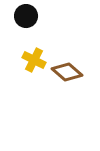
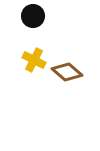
black circle: moved 7 px right
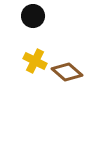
yellow cross: moved 1 px right, 1 px down
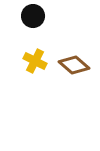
brown diamond: moved 7 px right, 7 px up
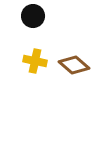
yellow cross: rotated 15 degrees counterclockwise
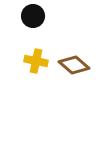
yellow cross: moved 1 px right
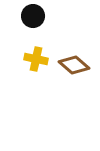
yellow cross: moved 2 px up
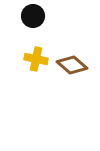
brown diamond: moved 2 px left
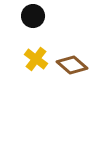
yellow cross: rotated 25 degrees clockwise
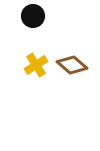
yellow cross: moved 6 px down; rotated 20 degrees clockwise
